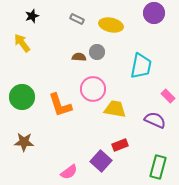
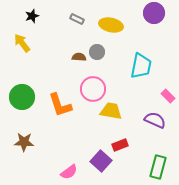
yellow trapezoid: moved 4 px left, 2 px down
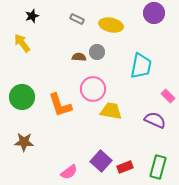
red rectangle: moved 5 px right, 22 px down
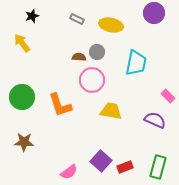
cyan trapezoid: moved 5 px left, 3 px up
pink circle: moved 1 px left, 9 px up
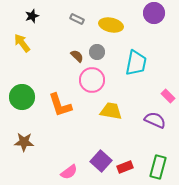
brown semicircle: moved 2 px left, 1 px up; rotated 40 degrees clockwise
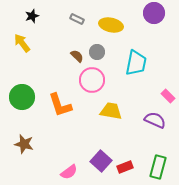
brown star: moved 2 px down; rotated 12 degrees clockwise
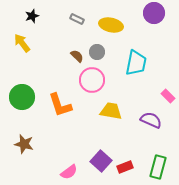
purple semicircle: moved 4 px left
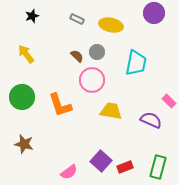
yellow arrow: moved 4 px right, 11 px down
pink rectangle: moved 1 px right, 5 px down
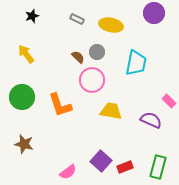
brown semicircle: moved 1 px right, 1 px down
pink semicircle: moved 1 px left
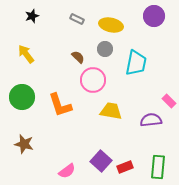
purple circle: moved 3 px down
gray circle: moved 8 px right, 3 px up
pink circle: moved 1 px right
purple semicircle: rotated 30 degrees counterclockwise
green rectangle: rotated 10 degrees counterclockwise
pink semicircle: moved 1 px left, 1 px up
